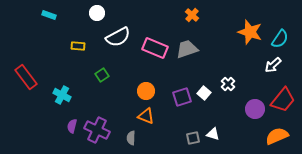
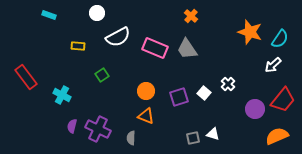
orange cross: moved 1 px left, 1 px down
gray trapezoid: rotated 105 degrees counterclockwise
purple square: moved 3 px left
purple cross: moved 1 px right, 1 px up
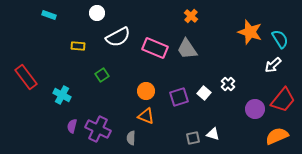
cyan semicircle: rotated 66 degrees counterclockwise
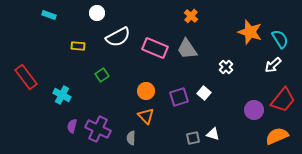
white cross: moved 2 px left, 17 px up
purple circle: moved 1 px left, 1 px down
orange triangle: rotated 24 degrees clockwise
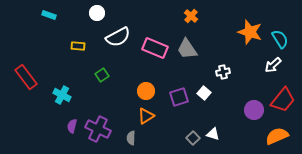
white cross: moved 3 px left, 5 px down; rotated 32 degrees clockwise
orange triangle: rotated 42 degrees clockwise
gray square: rotated 32 degrees counterclockwise
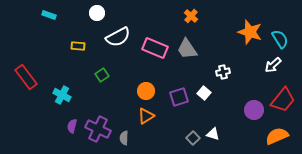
gray semicircle: moved 7 px left
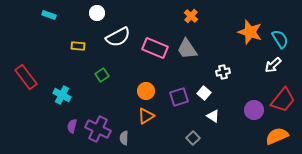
white triangle: moved 18 px up; rotated 16 degrees clockwise
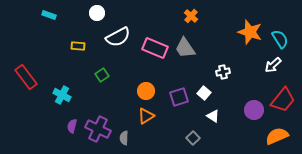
gray trapezoid: moved 2 px left, 1 px up
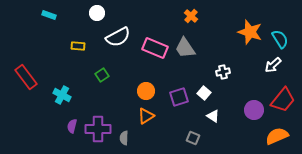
purple cross: rotated 25 degrees counterclockwise
gray square: rotated 24 degrees counterclockwise
